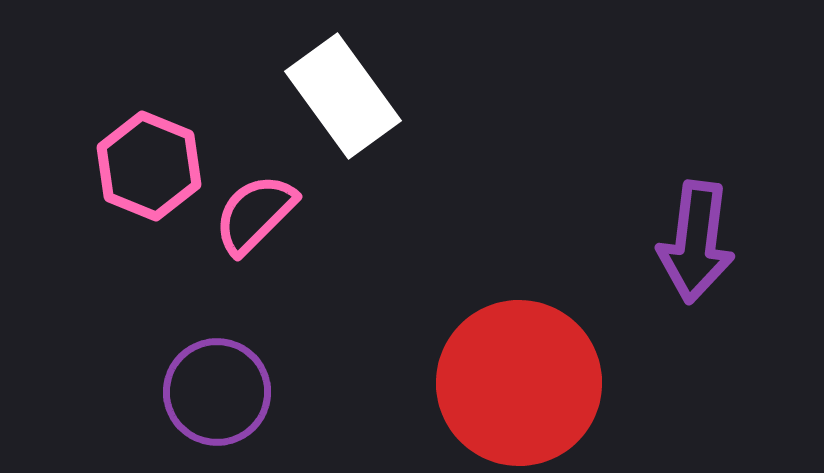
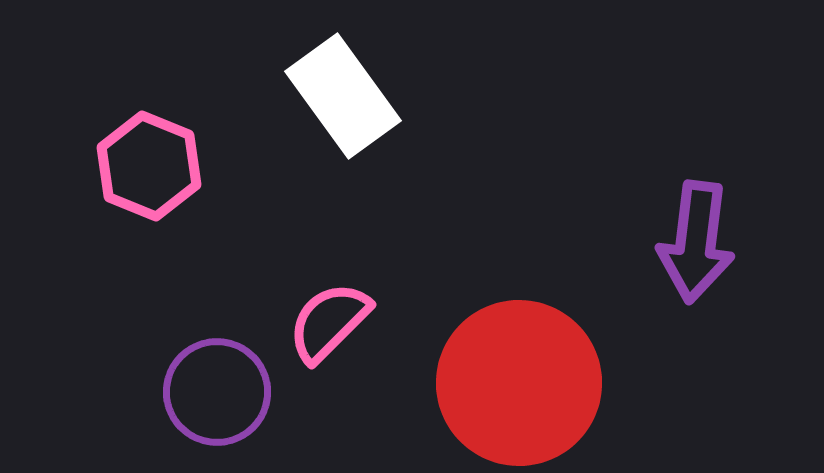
pink semicircle: moved 74 px right, 108 px down
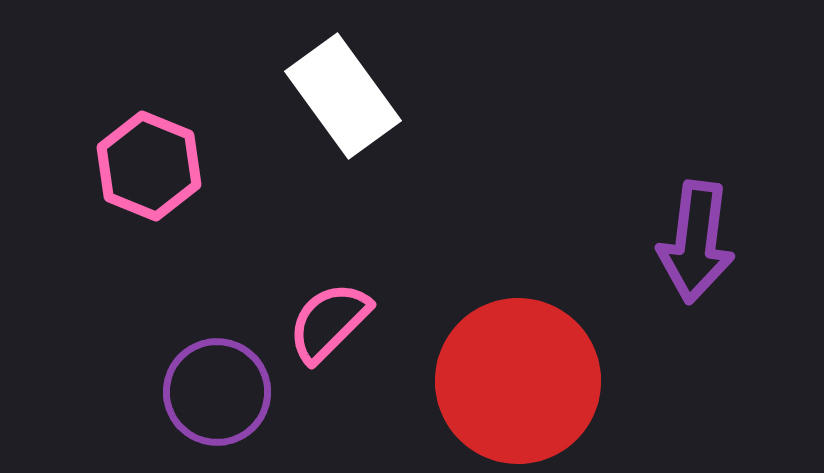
red circle: moved 1 px left, 2 px up
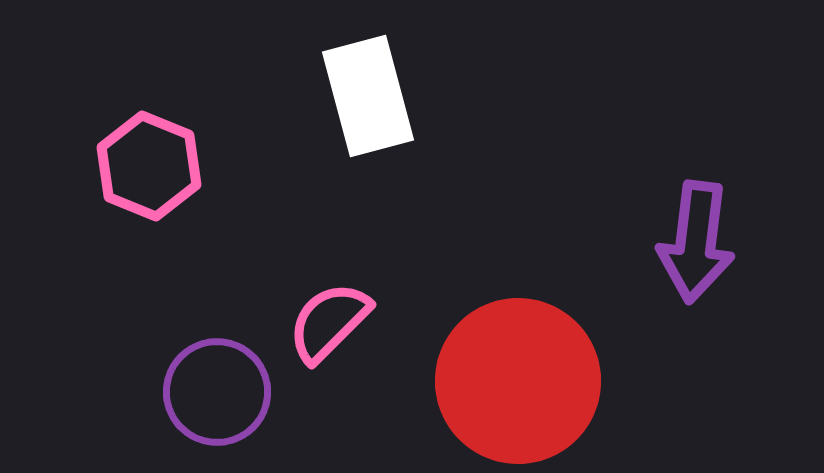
white rectangle: moved 25 px right; rotated 21 degrees clockwise
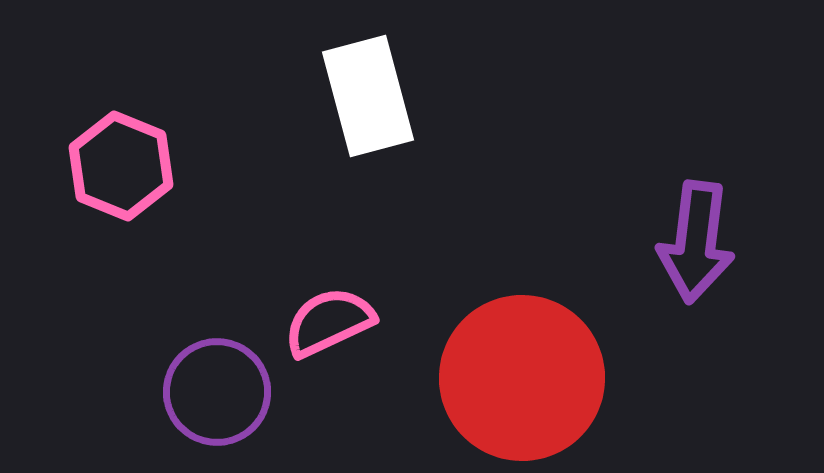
pink hexagon: moved 28 px left
pink semicircle: rotated 20 degrees clockwise
red circle: moved 4 px right, 3 px up
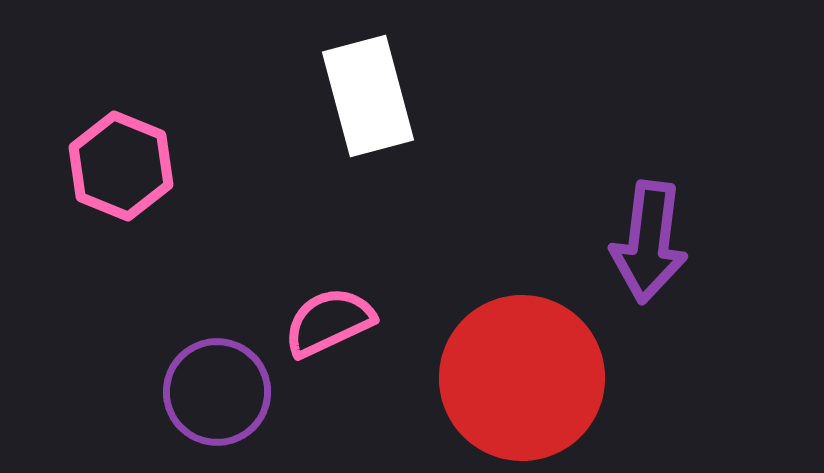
purple arrow: moved 47 px left
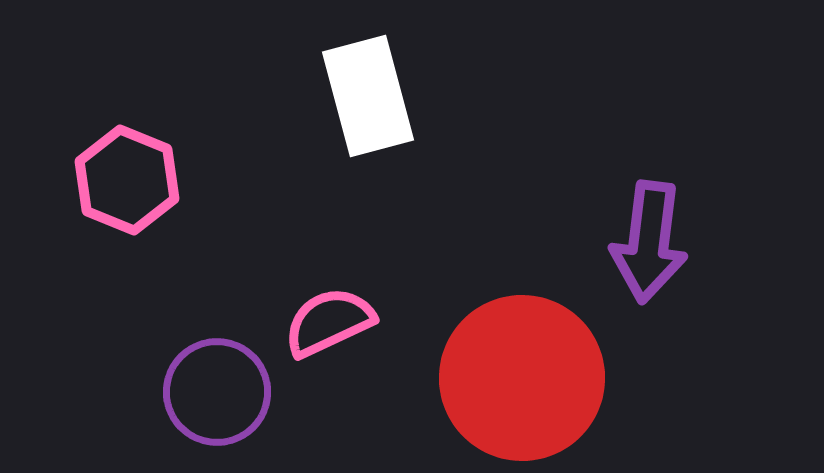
pink hexagon: moved 6 px right, 14 px down
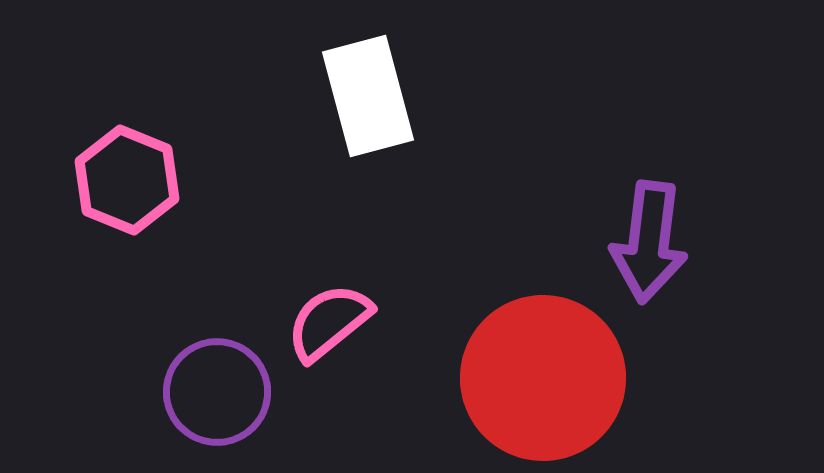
pink semicircle: rotated 14 degrees counterclockwise
red circle: moved 21 px right
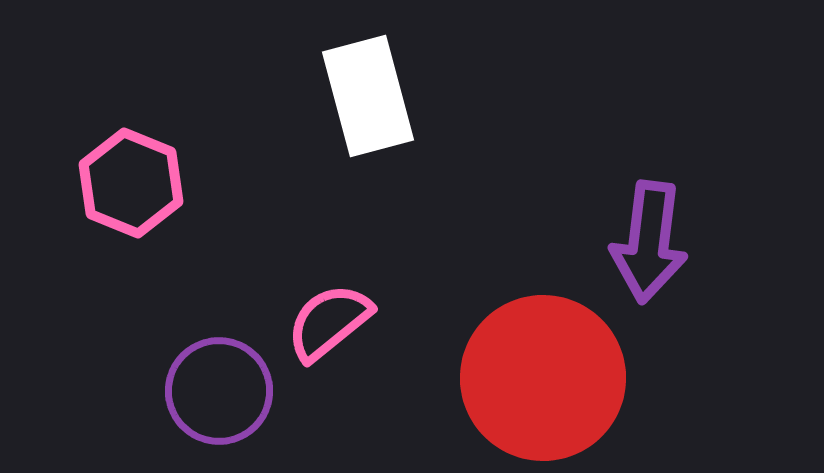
pink hexagon: moved 4 px right, 3 px down
purple circle: moved 2 px right, 1 px up
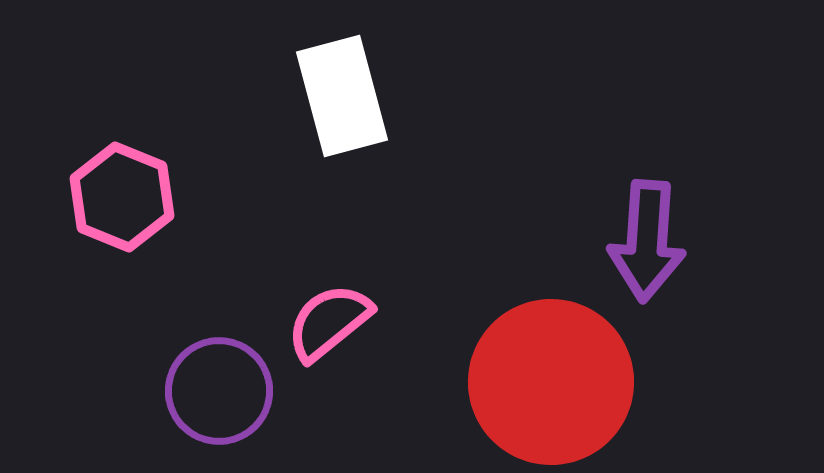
white rectangle: moved 26 px left
pink hexagon: moved 9 px left, 14 px down
purple arrow: moved 2 px left, 1 px up; rotated 3 degrees counterclockwise
red circle: moved 8 px right, 4 px down
